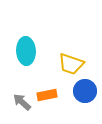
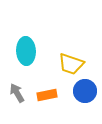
gray arrow: moved 5 px left, 9 px up; rotated 18 degrees clockwise
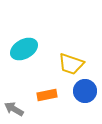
cyan ellipse: moved 2 px left, 2 px up; rotated 64 degrees clockwise
gray arrow: moved 3 px left, 16 px down; rotated 30 degrees counterclockwise
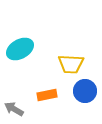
cyan ellipse: moved 4 px left
yellow trapezoid: rotated 16 degrees counterclockwise
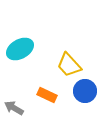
yellow trapezoid: moved 2 px left, 1 px down; rotated 44 degrees clockwise
orange rectangle: rotated 36 degrees clockwise
gray arrow: moved 1 px up
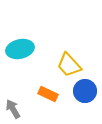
cyan ellipse: rotated 16 degrees clockwise
orange rectangle: moved 1 px right, 1 px up
gray arrow: moved 1 px left, 1 px down; rotated 30 degrees clockwise
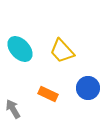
cyan ellipse: rotated 60 degrees clockwise
yellow trapezoid: moved 7 px left, 14 px up
blue circle: moved 3 px right, 3 px up
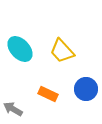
blue circle: moved 2 px left, 1 px down
gray arrow: rotated 30 degrees counterclockwise
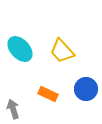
gray arrow: rotated 42 degrees clockwise
